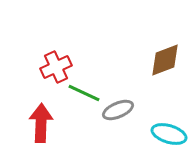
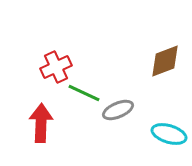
brown diamond: moved 1 px down
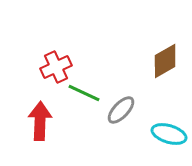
brown diamond: rotated 9 degrees counterclockwise
gray ellipse: moved 3 px right; rotated 24 degrees counterclockwise
red arrow: moved 1 px left, 2 px up
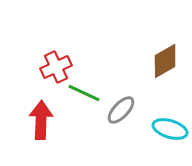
red arrow: moved 1 px right, 1 px up
cyan ellipse: moved 1 px right, 5 px up
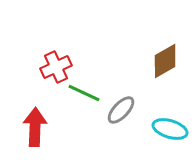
red arrow: moved 6 px left, 7 px down
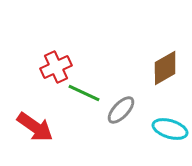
brown diamond: moved 7 px down
red arrow: rotated 123 degrees clockwise
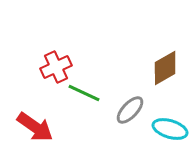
gray ellipse: moved 9 px right
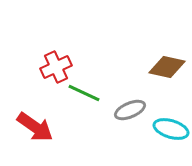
brown diamond: moved 2 px right, 1 px up; rotated 42 degrees clockwise
gray ellipse: rotated 24 degrees clockwise
cyan ellipse: moved 1 px right
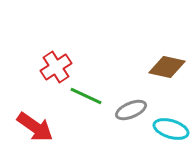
red cross: rotated 8 degrees counterclockwise
green line: moved 2 px right, 3 px down
gray ellipse: moved 1 px right
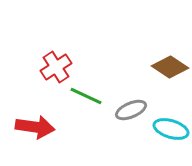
brown diamond: moved 3 px right; rotated 21 degrees clockwise
red arrow: rotated 27 degrees counterclockwise
